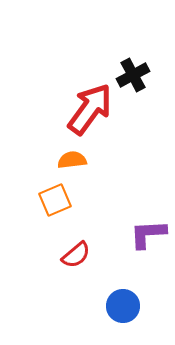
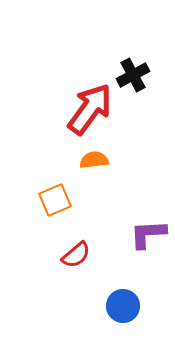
orange semicircle: moved 22 px right
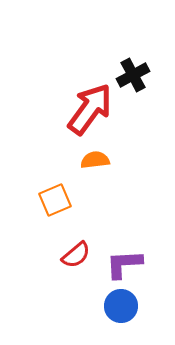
orange semicircle: moved 1 px right
purple L-shape: moved 24 px left, 30 px down
blue circle: moved 2 px left
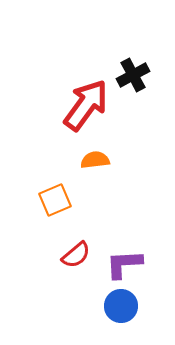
red arrow: moved 4 px left, 4 px up
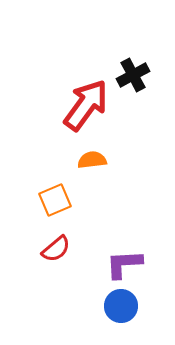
orange semicircle: moved 3 px left
red semicircle: moved 20 px left, 6 px up
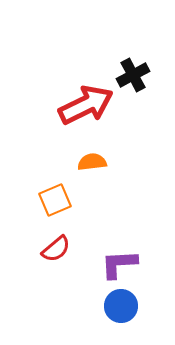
red arrow: rotated 28 degrees clockwise
orange semicircle: moved 2 px down
purple L-shape: moved 5 px left
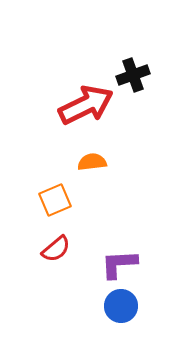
black cross: rotated 8 degrees clockwise
